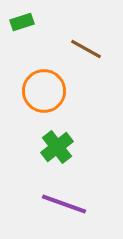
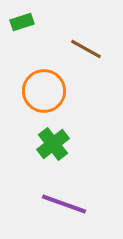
green cross: moved 4 px left, 3 px up
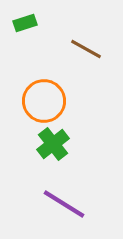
green rectangle: moved 3 px right, 1 px down
orange circle: moved 10 px down
purple line: rotated 12 degrees clockwise
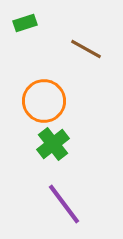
purple line: rotated 21 degrees clockwise
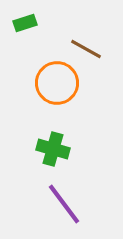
orange circle: moved 13 px right, 18 px up
green cross: moved 5 px down; rotated 36 degrees counterclockwise
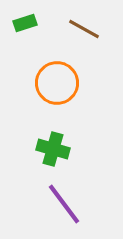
brown line: moved 2 px left, 20 px up
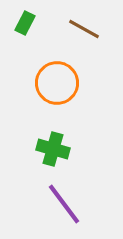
green rectangle: rotated 45 degrees counterclockwise
